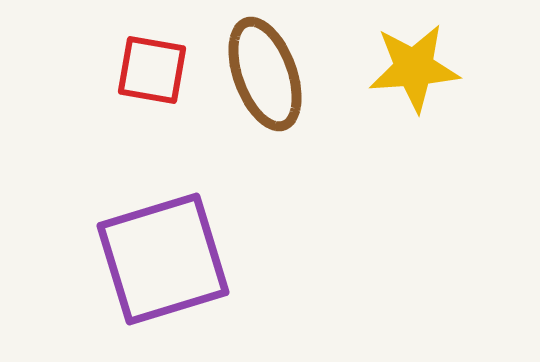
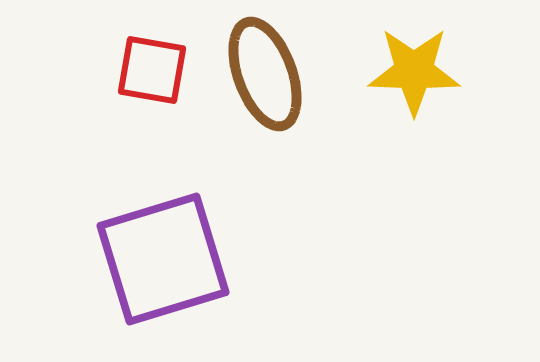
yellow star: moved 3 px down; rotated 6 degrees clockwise
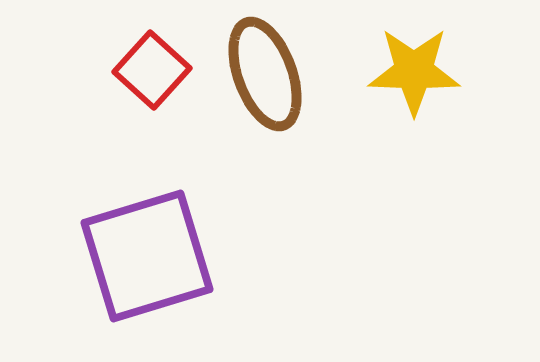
red square: rotated 32 degrees clockwise
purple square: moved 16 px left, 3 px up
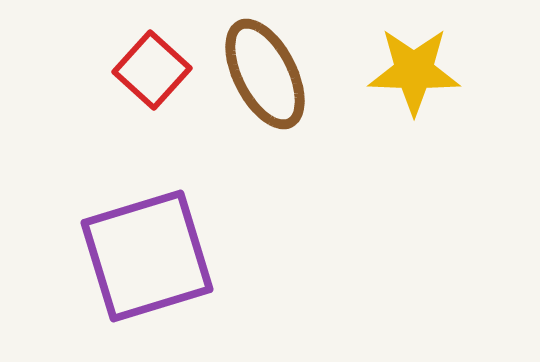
brown ellipse: rotated 7 degrees counterclockwise
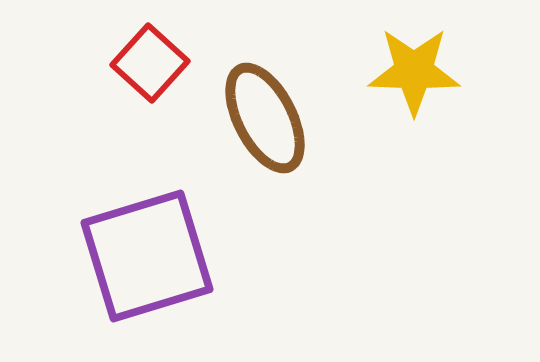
red square: moved 2 px left, 7 px up
brown ellipse: moved 44 px down
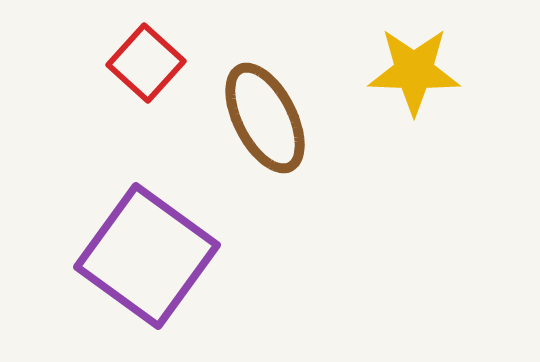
red square: moved 4 px left
purple square: rotated 37 degrees counterclockwise
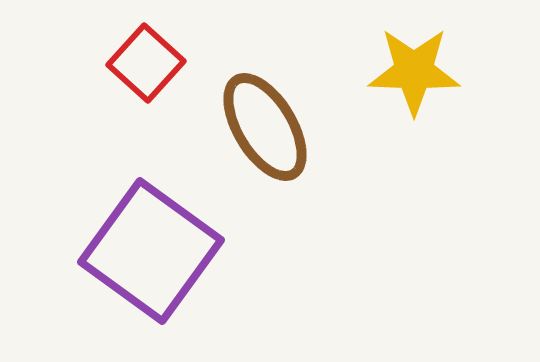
brown ellipse: moved 9 px down; rotated 4 degrees counterclockwise
purple square: moved 4 px right, 5 px up
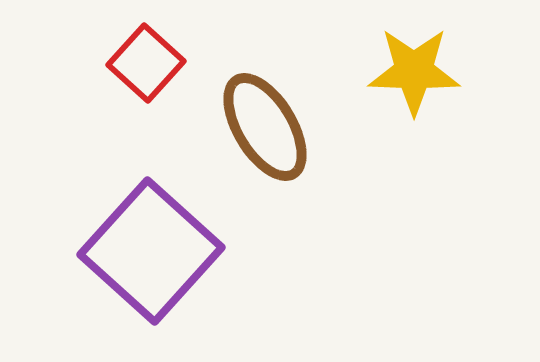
purple square: rotated 6 degrees clockwise
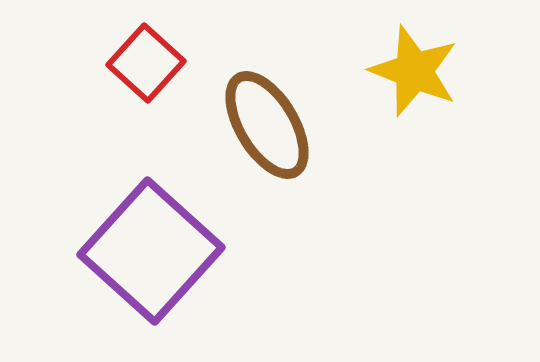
yellow star: rotated 20 degrees clockwise
brown ellipse: moved 2 px right, 2 px up
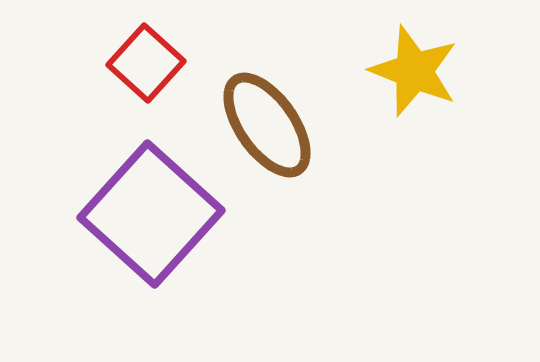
brown ellipse: rotated 4 degrees counterclockwise
purple square: moved 37 px up
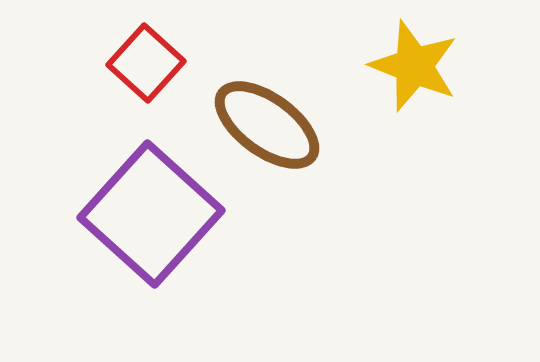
yellow star: moved 5 px up
brown ellipse: rotated 19 degrees counterclockwise
